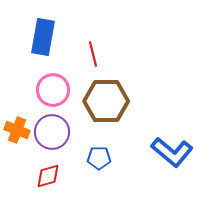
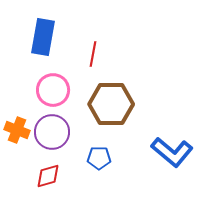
red line: rotated 25 degrees clockwise
brown hexagon: moved 5 px right, 3 px down
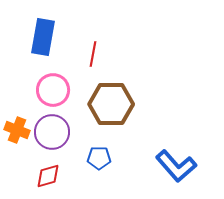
blue L-shape: moved 4 px right, 14 px down; rotated 9 degrees clockwise
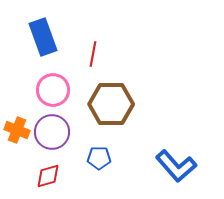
blue rectangle: rotated 30 degrees counterclockwise
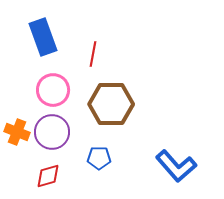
orange cross: moved 2 px down
